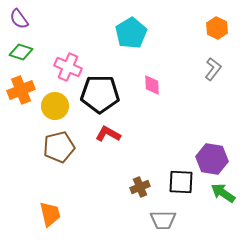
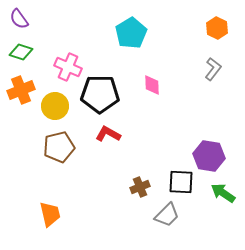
purple hexagon: moved 3 px left, 3 px up
gray trapezoid: moved 4 px right, 5 px up; rotated 44 degrees counterclockwise
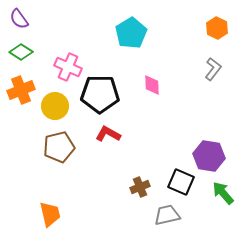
green diamond: rotated 15 degrees clockwise
black square: rotated 20 degrees clockwise
green arrow: rotated 15 degrees clockwise
gray trapezoid: rotated 148 degrees counterclockwise
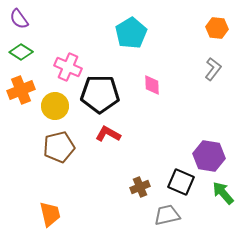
orange hexagon: rotated 20 degrees counterclockwise
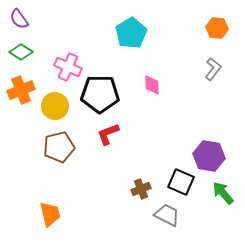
red L-shape: rotated 50 degrees counterclockwise
brown cross: moved 1 px right, 2 px down
gray trapezoid: rotated 40 degrees clockwise
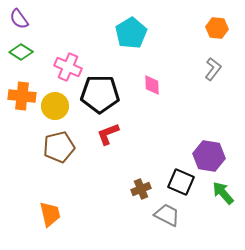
orange cross: moved 1 px right, 6 px down; rotated 28 degrees clockwise
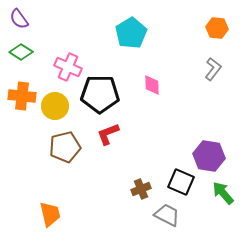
brown pentagon: moved 6 px right
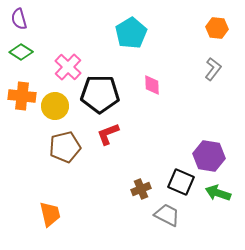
purple semicircle: rotated 20 degrees clockwise
pink cross: rotated 20 degrees clockwise
green arrow: moved 5 px left; rotated 30 degrees counterclockwise
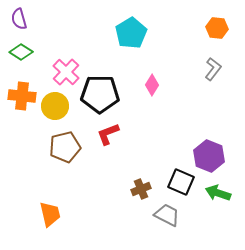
pink cross: moved 2 px left, 5 px down
pink diamond: rotated 35 degrees clockwise
purple hexagon: rotated 12 degrees clockwise
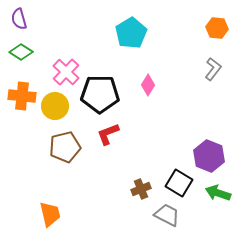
pink diamond: moved 4 px left
black square: moved 2 px left, 1 px down; rotated 8 degrees clockwise
